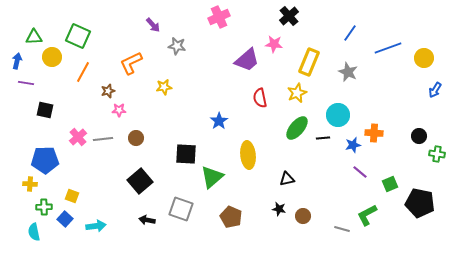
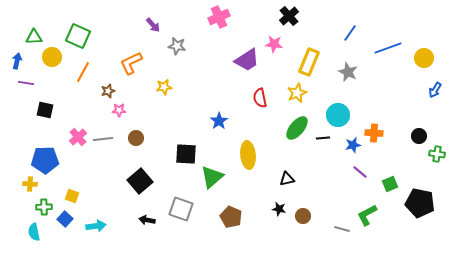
purple trapezoid at (247, 60): rotated 8 degrees clockwise
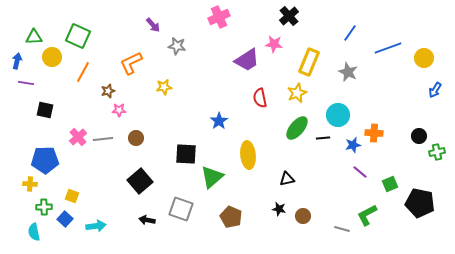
green cross at (437, 154): moved 2 px up; rotated 21 degrees counterclockwise
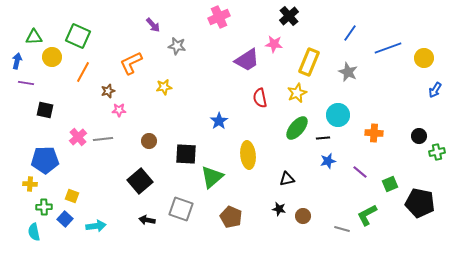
brown circle at (136, 138): moved 13 px right, 3 px down
blue star at (353, 145): moved 25 px left, 16 px down
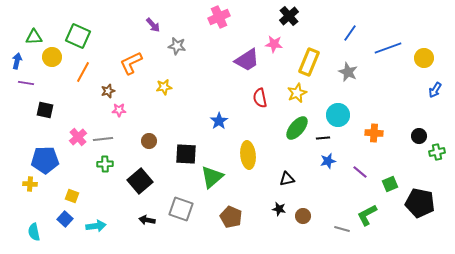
green cross at (44, 207): moved 61 px right, 43 px up
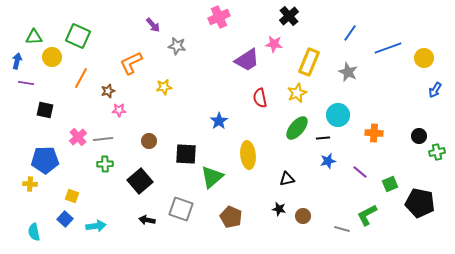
orange line at (83, 72): moved 2 px left, 6 px down
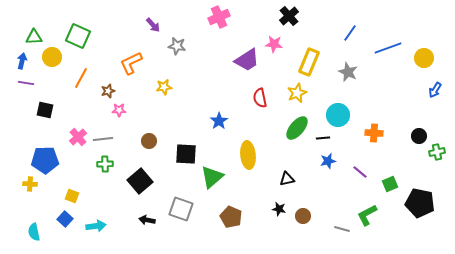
blue arrow at (17, 61): moved 5 px right
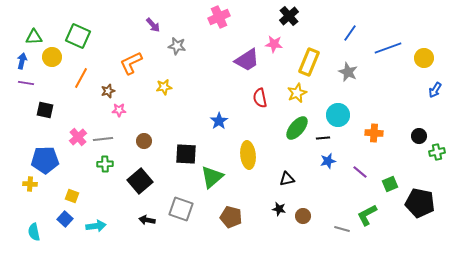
brown circle at (149, 141): moved 5 px left
brown pentagon at (231, 217): rotated 10 degrees counterclockwise
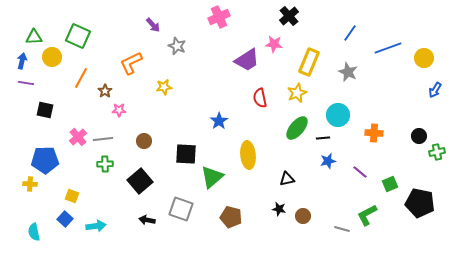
gray star at (177, 46): rotated 12 degrees clockwise
brown star at (108, 91): moved 3 px left; rotated 16 degrees counterclockwise
